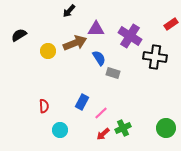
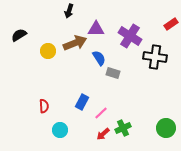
black arrow: rotated 24 degrees counterclockwise
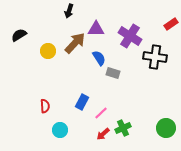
brown arrow: rotated 25 degrees counterclockwise
red semicircle: moved 1 px right
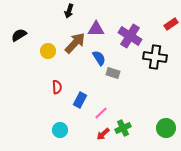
blue rectangle: moved 2 px left, 2 px up
red semicircle: moved 12 px right, 19 px up
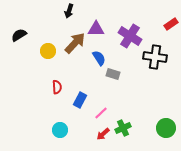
gray rectangle: moved 1 px down
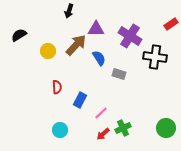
brown arrow: moved 1 px right, 2 px down
gray rectangle: moved 6 px right
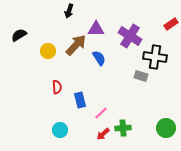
gray rectangle: moved 22 px right, 2 px down
blue rectangle: rotated 42 degrees counterclockwise
green cross: rotated 21 degrees clockwise
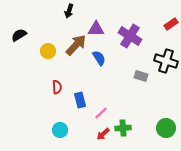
black cross: moved 11 px right, 4 px down; rotated 10 degrees clockwise
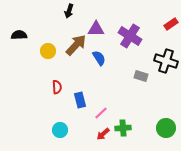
black semicircle: rotated 28 degrees clockwise
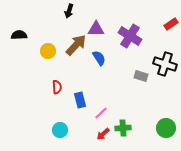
black cross: moved 1 px left, 3 px down
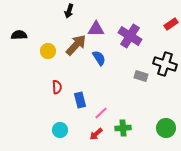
red arrow: moved 7 px left
